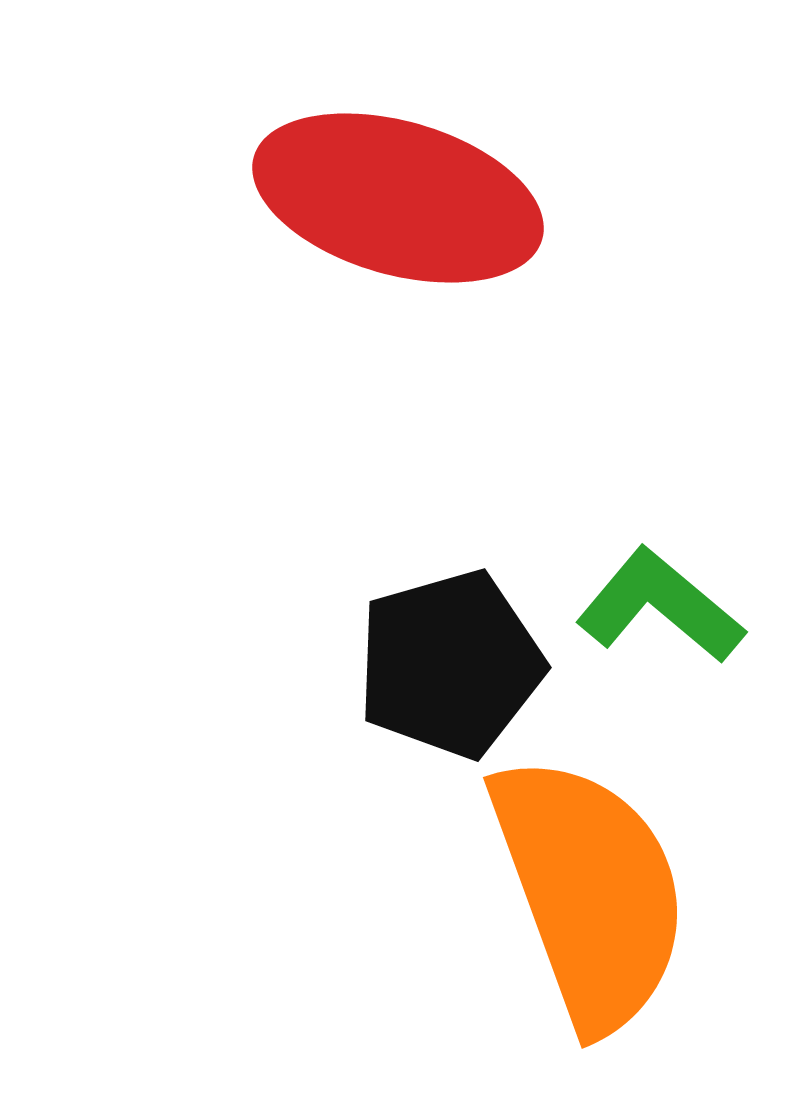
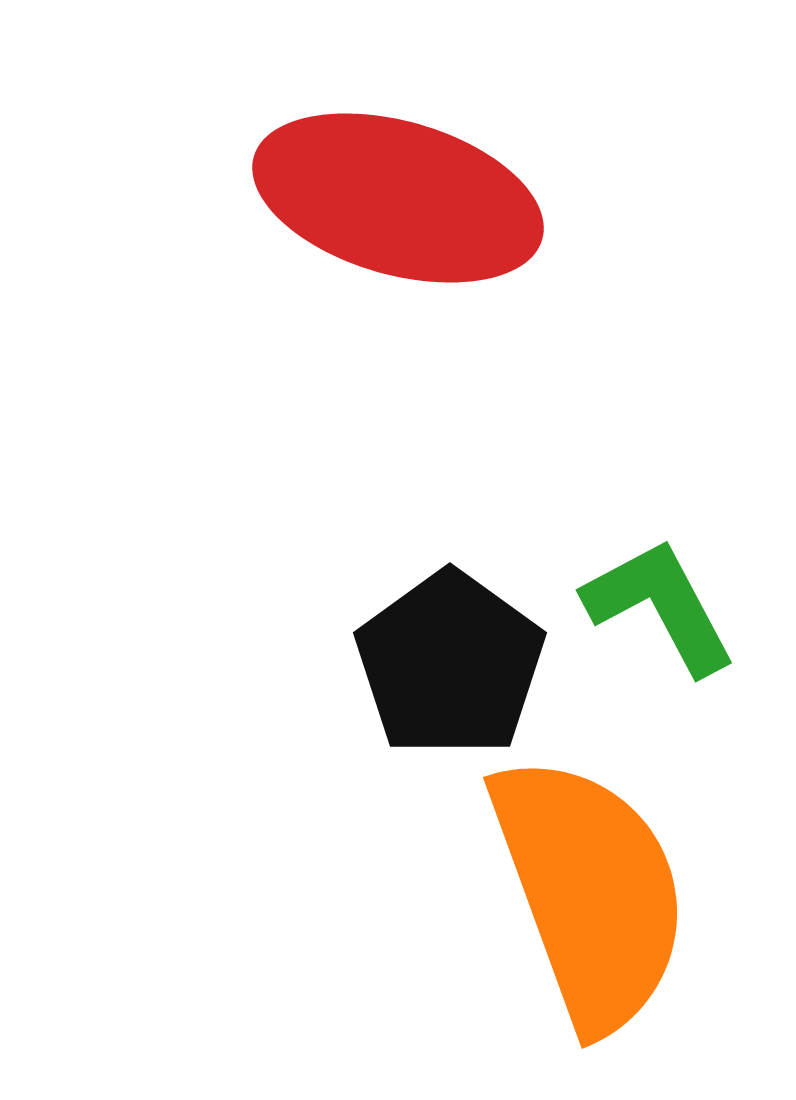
green L-shape: rotated 22 degrees clockwise
black pentagon: rotated 20 degrees counterclockwise
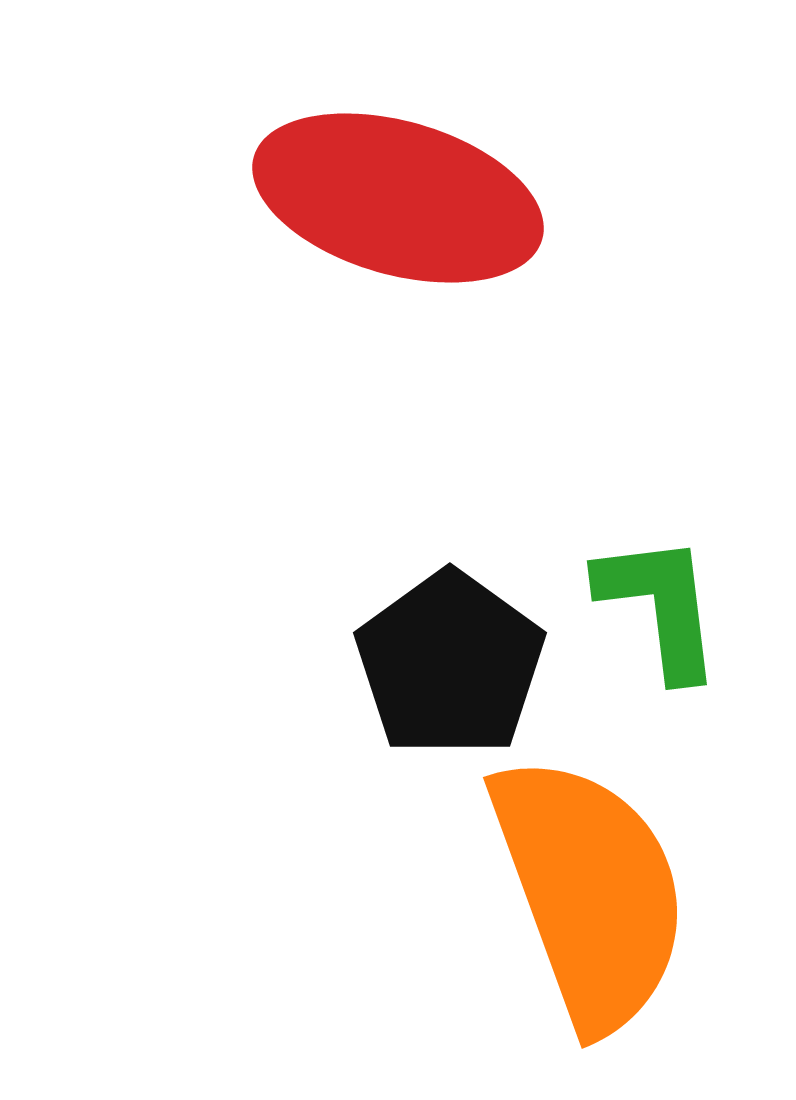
green L-shape: rotated 21 degrees clockwise
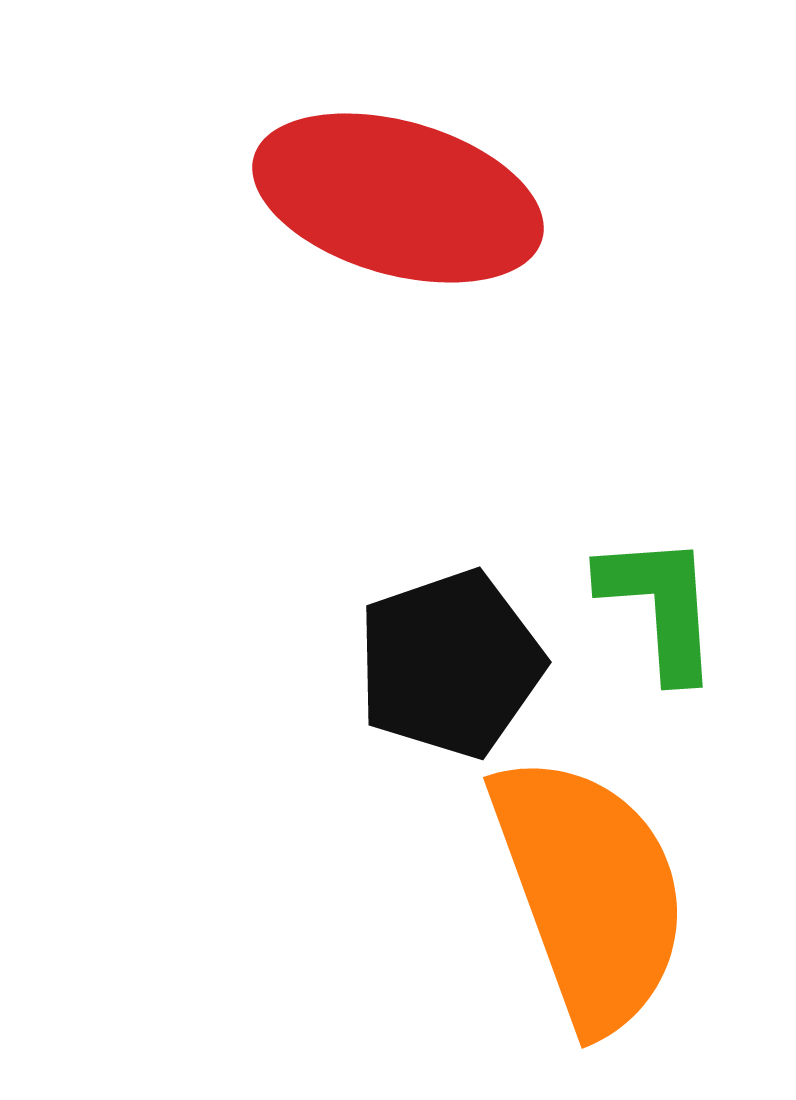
green L-shape: rotated 3 degrees clockwise
black pentagon: rotated 17 degrees clockwise
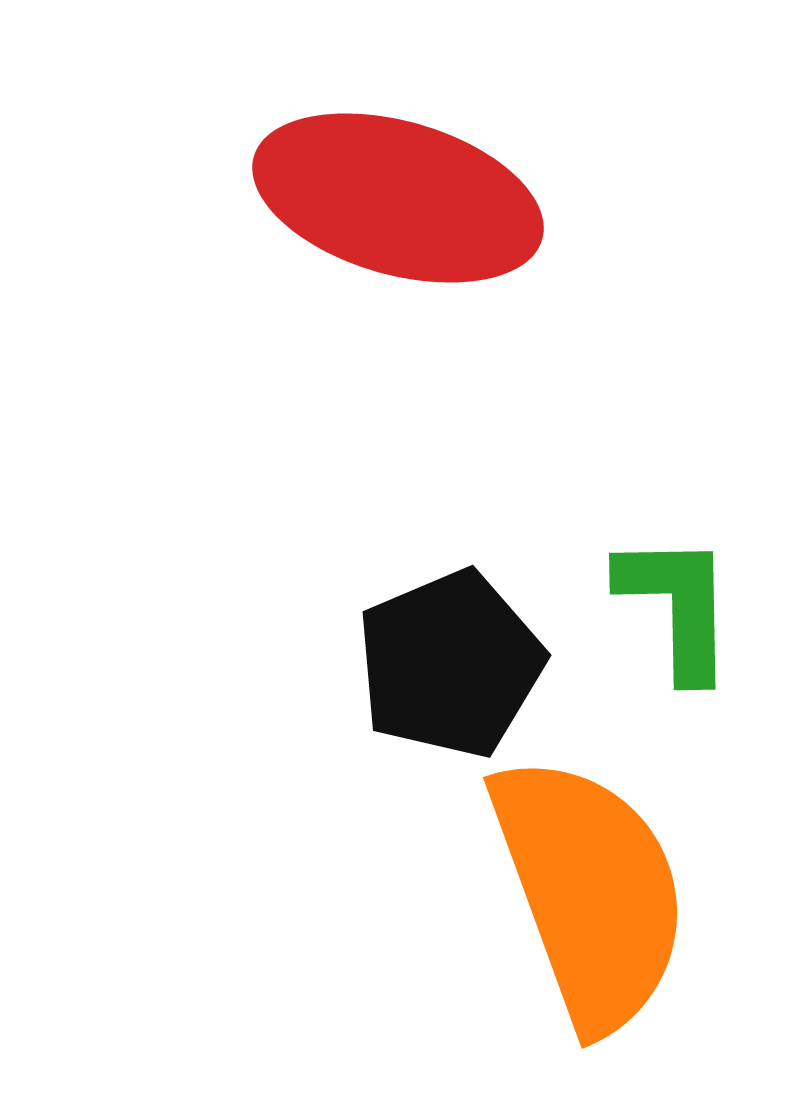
green L-shape: moved 17 px right; rotated 3 degrees clockwise
black pentagon: rotated 4 degrees counterclockwise
